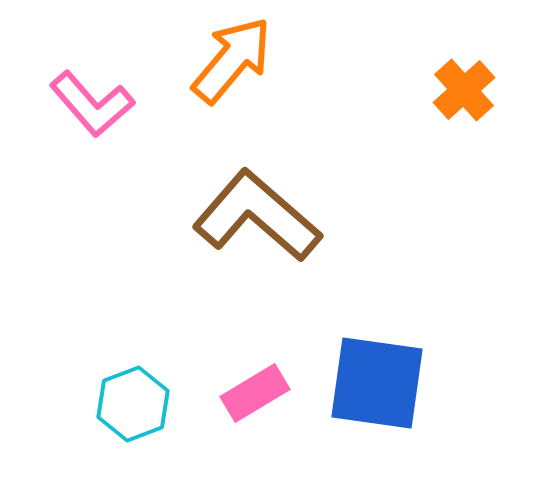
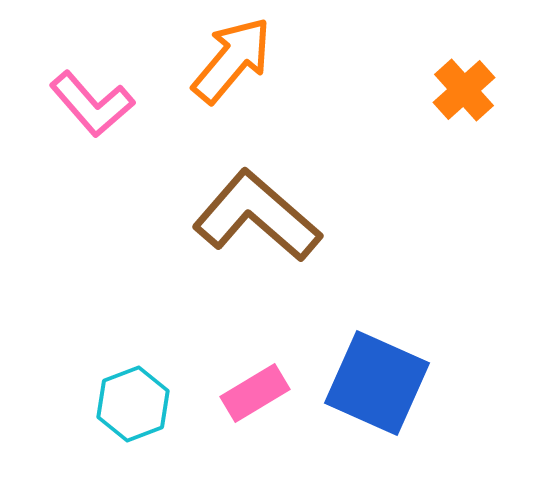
blue square: rotated 16 degrees clockwise
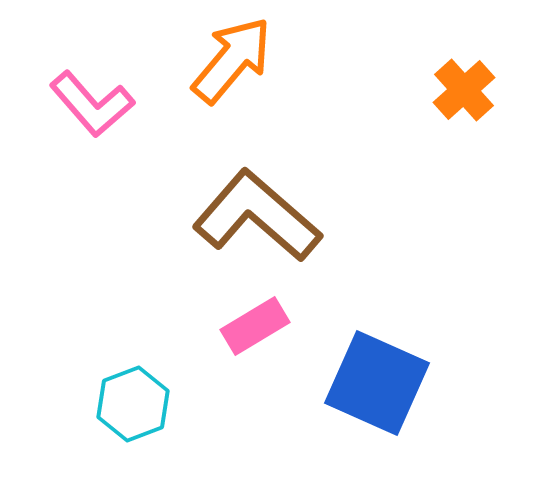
pink rectangle: moved 67 px up
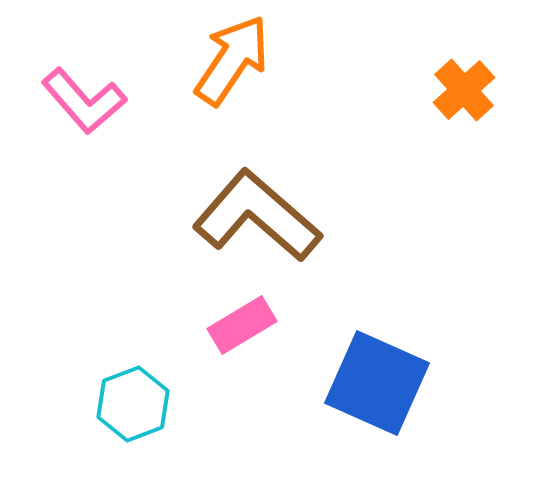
orange arrow: rotated 6 degrees counterclockwise
pink L-shape: moved 8 px left, 3 px up
pink rectangle: moved 13 px left, 1 px up
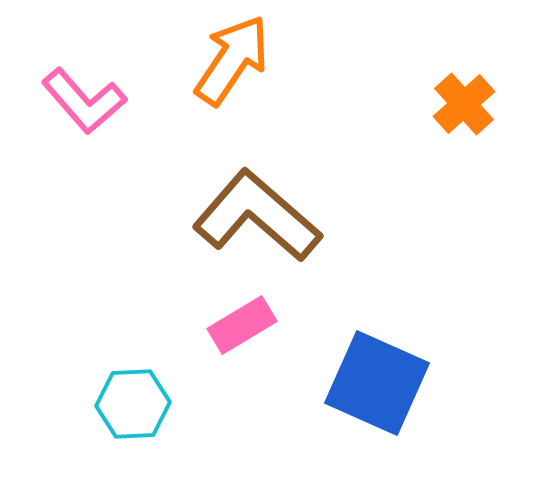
orange cross: moved 14 px down
cyan hexagon: rotated 18 degrees clockwise
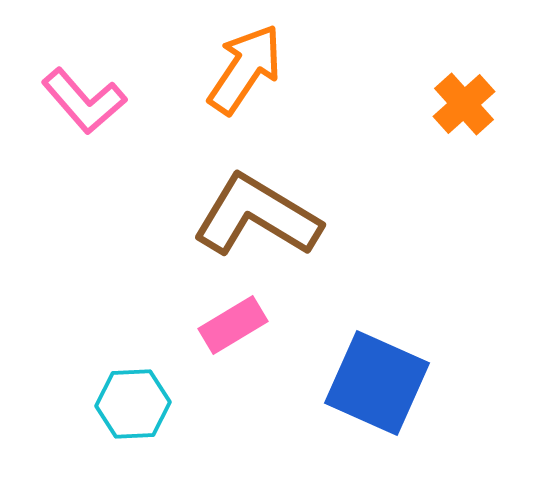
orange arrow: moved 13 px right, 9 px down
brown L-shape: rotated 10 degrees counterclockwise
pink rectangle: moved 9 px left
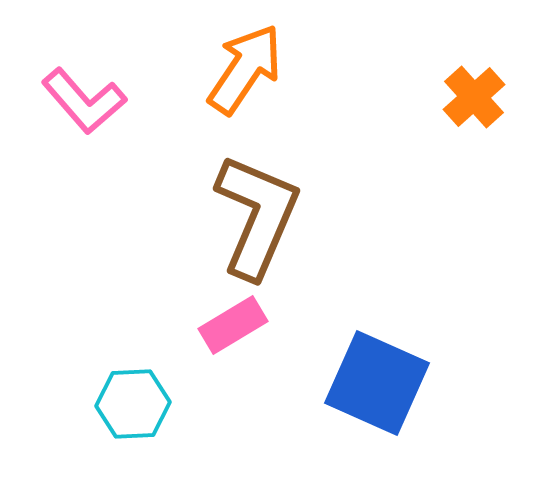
orange cross: moved 10 px right, 7 px up
brown L-shape: rotated 82 degrees clockwise
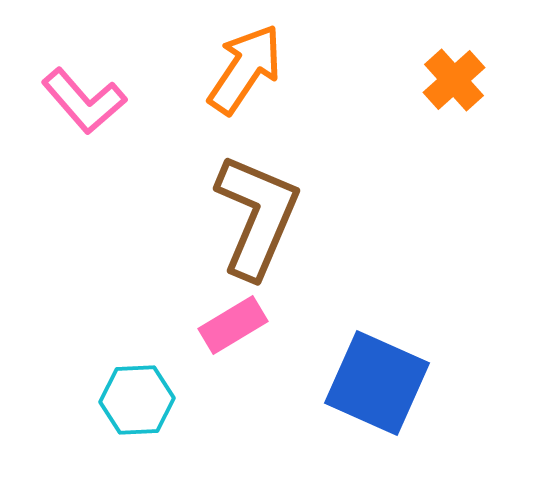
orange cross: moved 20 px left, 17 px up
cyan hexagon: moved 4 px right, 4 px up
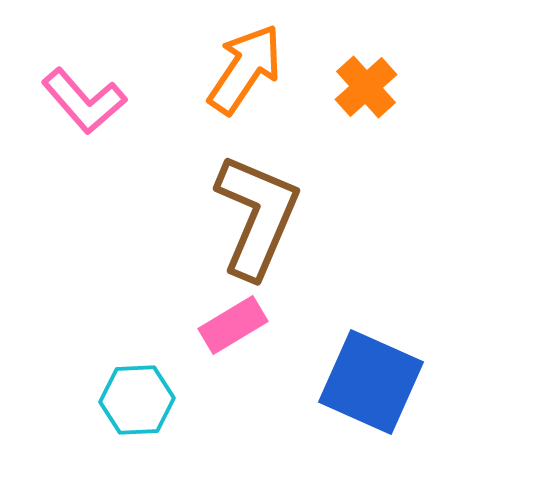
orange cross: moved 88 px left, 7 px down
blue square: moved 6 px left, 1 px up
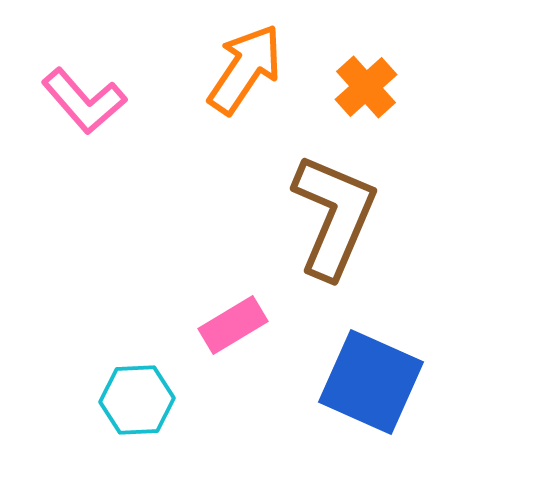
brown L-shape: moved 77 px right
